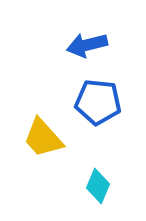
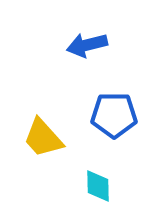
blue pentagon: moved 16 px right, 13 px down; rotated 6 degrees counterclockwise
cyan diamond: rotated 24 degrees counterclockwise
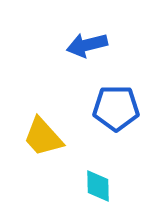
blue pentagon: moved 2 px right, 7 px up
yellow trapezoid: moved 1 px up
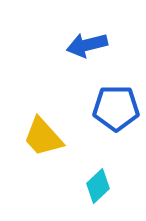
cyan diamond: rotated 48 degrees clockwise
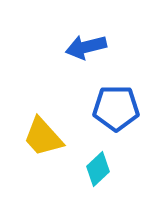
blue arrow: moved 1 px left, 2 px down
cyan diamond: moved 17 px up
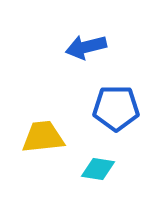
yellow trapezoid: rotated 126 degrees clockwise
cyan diamond: rotated 52 degrees clockwise
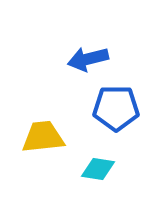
blue arrow: moved 2 px right, 12 px down
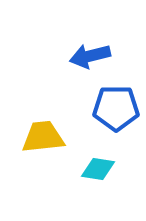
blue arrow: moved 2 px right, 3 px up
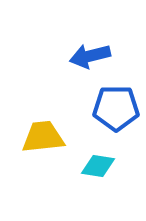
cyan diamond: moved 3 px up
